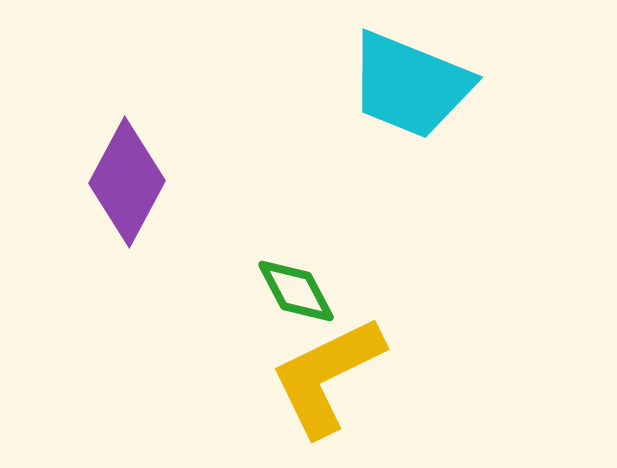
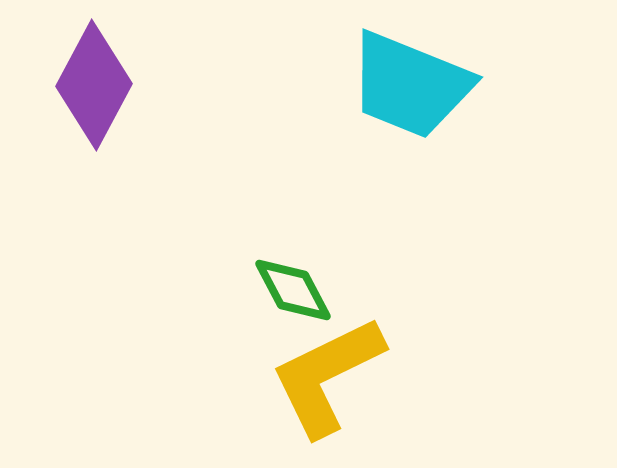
purple diamond: moved 33 px left, 97 px up
green diamond: moved 3 px left, 1 px up
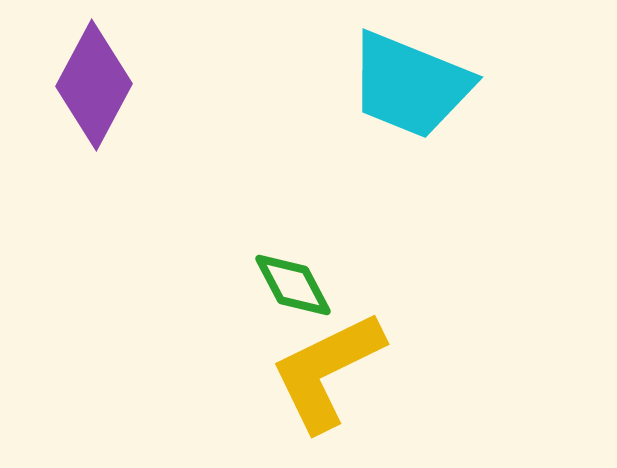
green diamond: moved 5 px up
yellow L-shape: moved 5 px up
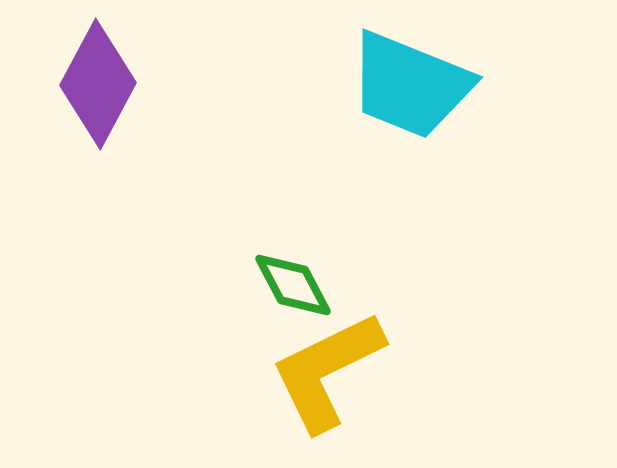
purple diamond: moved 4 px right, 1 px up
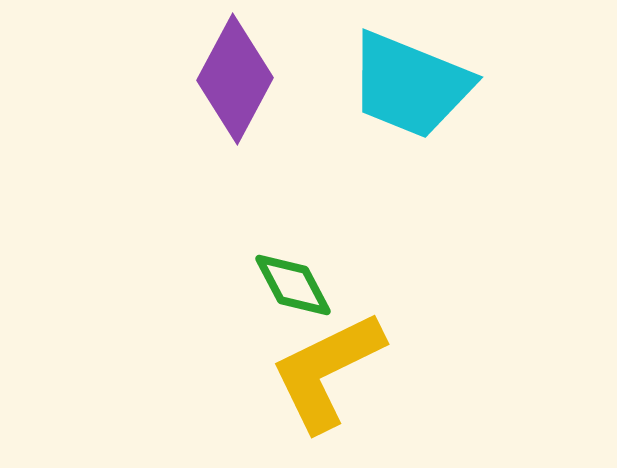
purple diamond: moved 137 px right, 5 px up
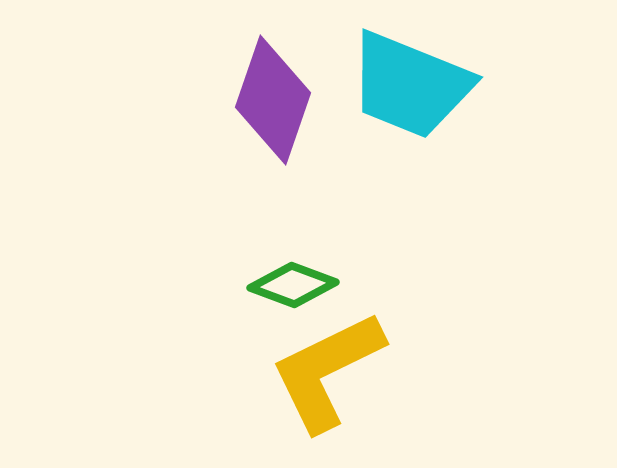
purple diamond: moved 38 px right, 21 px down; rotated 9 degrees counterclockwise
green diamond: rotated 42 degrees counterclockwise
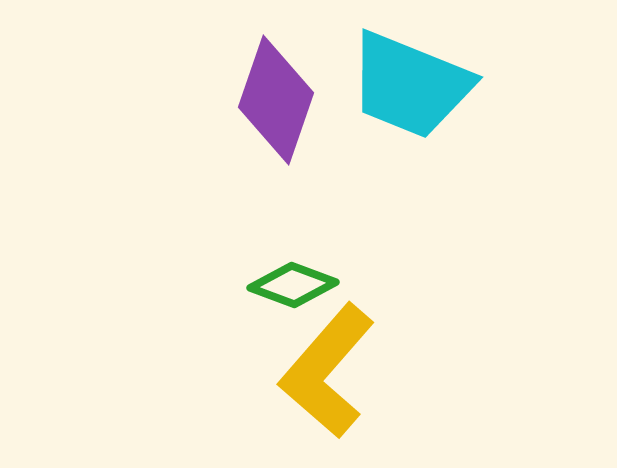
purple diamond: moved 3 px right
yellow L-shape: rotated 23 degrees counterclockwise
